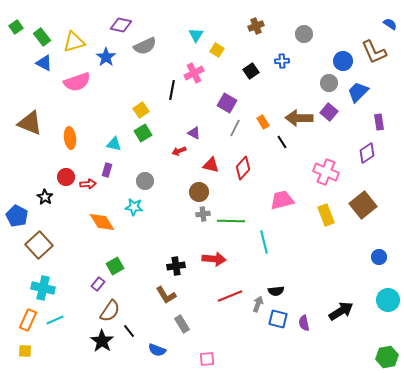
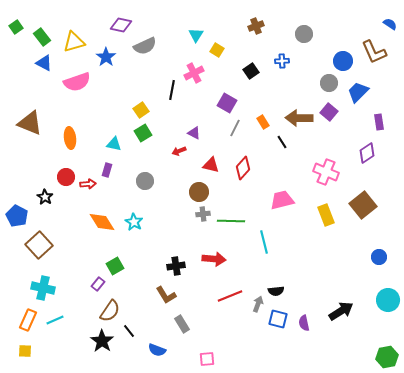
cyan star at (134, 207): moved 15 px down; rotated 24 degrees clockwise
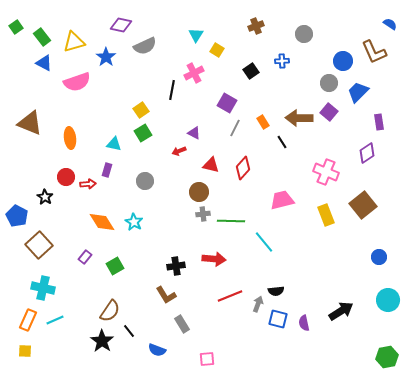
cyan line at (264, 242): rotated 25 degrees counterclockwise
purple rectangle at (98, 284): moved 13 px left, 27 px up
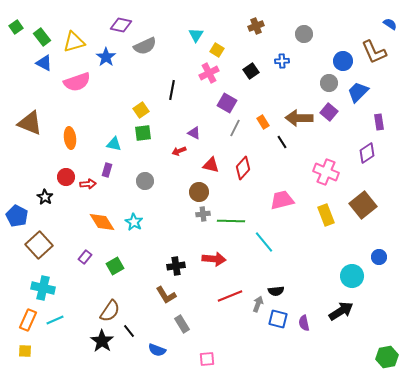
pink cross at (194, 73): moved 15 px right
green square at (143, 133): rotated 24 degrees clockwise
cyan circle at (388, 300): moved 36 px left, 24 px up
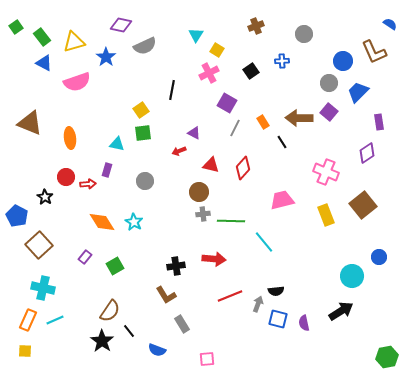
cyan triangle at (114, 144): moved 3 px right
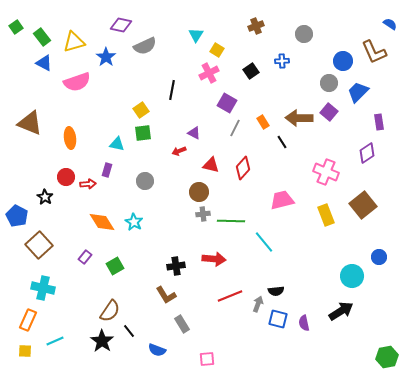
cyan line at (55, 320): moved 21 px down
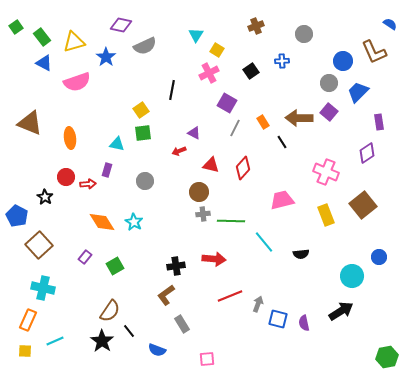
black semicircle at (276, 291): moved 25 px right, 37 px up
brown L-shape at (166, 295): rotated 85 degrees clockwise
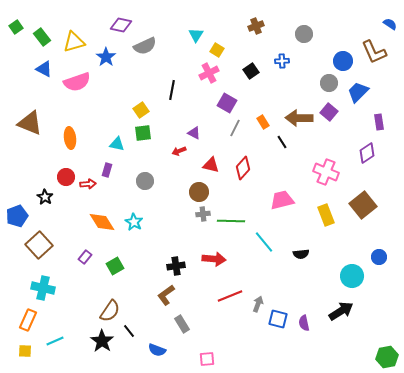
blue triangle at (44, 63): moved 6 px down
blue pentagon at (17, 216): rotated 25 degrees clockwise
